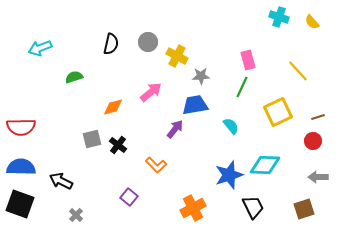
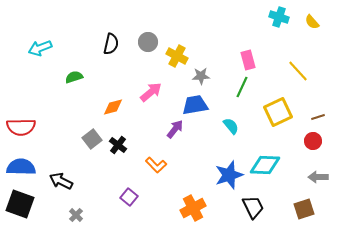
gray square: rotated 24 degrees counterclockwise
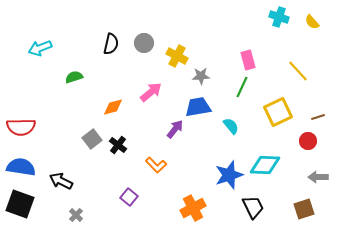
gray circle: moved 4 px left, 1 px down
blue trapezoid: moved 3 px right, 2 px down
red circle: moved 5 px left
blue semicircle: rotated 8 degrees clockwise
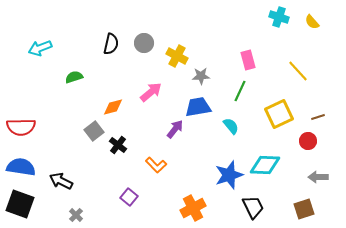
green line: moved 2 px left, 4 px down
yellow square: moved 1 px right, 2 px down
gray square: moved 2 px right, 8 px up
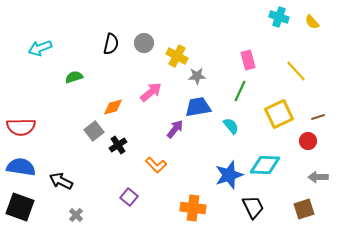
yellow line: moved 2 px left
gray star: moved 4 px left
black cross: rotated 18 degrees clockwise
black square: moved 3 px down
orange cross: rotated 35 degrees clockwise
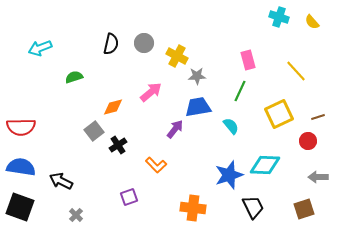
purple square: rotated 30 degrees clockwise
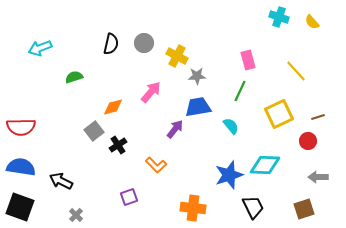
pink arrow: rotated 10 degrees counterclockwise
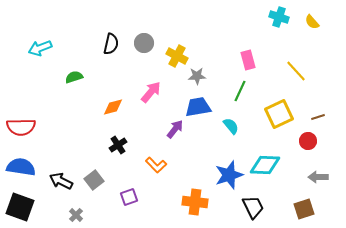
gray square: moved 49 px down
orange cross: moved 2 px right, 6 px up
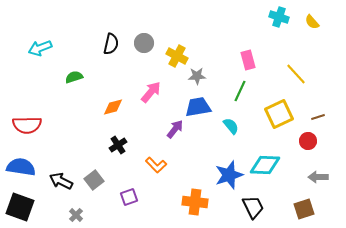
yellow line: moved 3 px down
red semicircle: moved 6 px right, 2 px up
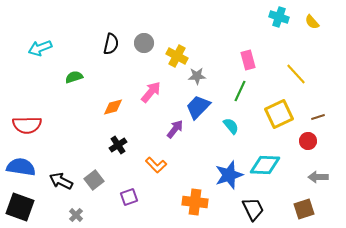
blue trapezoid: rotated 36 degrees counterclockwise
black trapezoid: moved 2 px down
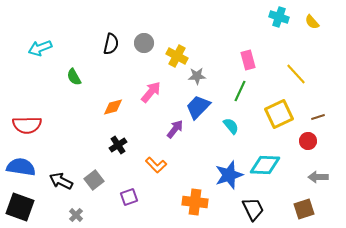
green semicircle: rotated 102 degrees counterclockwise
